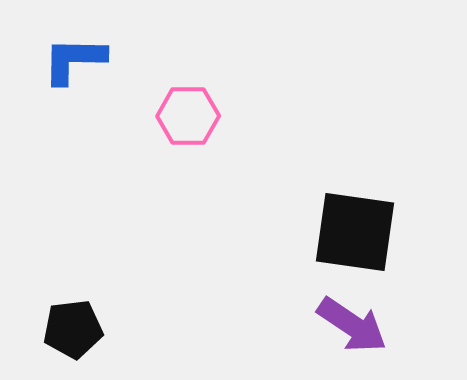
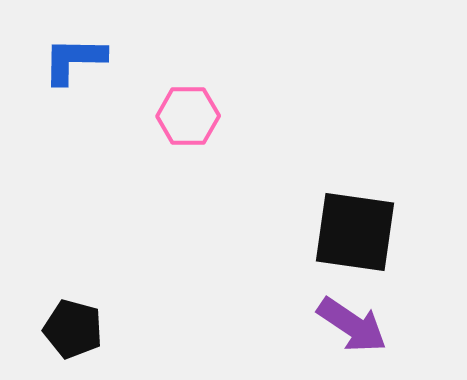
black pentagon: rotated 22 degrees clockwise
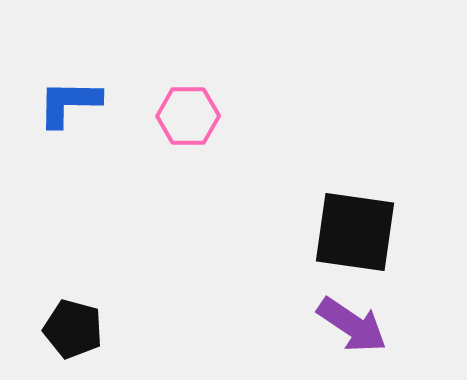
blue L-shape: moved 5 px left, 43 px down
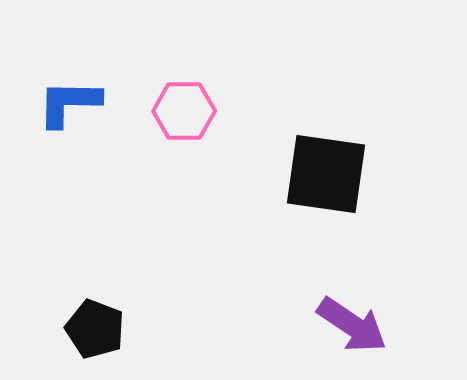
pink hexagon: moved 4 px left, 5 px up
black square: moved 29 px left, 58 px up
black pentagon: moved 22 px right; rotated 6 degrees clockwise
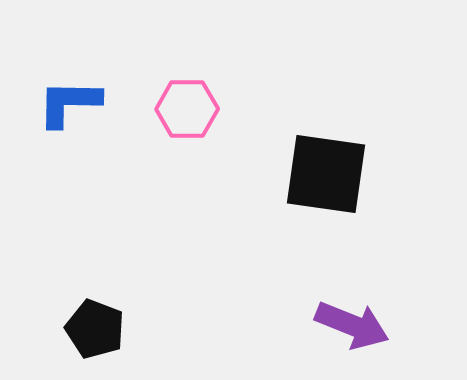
pink hexagon: moved 3 px right, 2 px up
purple arrow: rotated 12 degrees counterclockwise
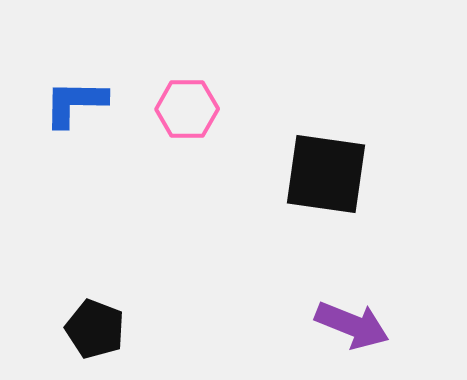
blue L-shape: moved 6 px right
